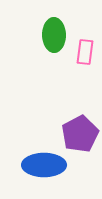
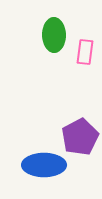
purple pentagon: moved 3 px down
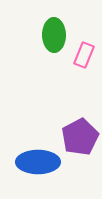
pink rectangle: moved 1 px left, 3 px down; rotated 15 degrees clockwise
blue ellipse: moved 6 px left, 3 px up
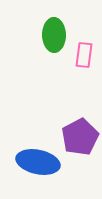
pink rectangle: rotated 15 degrees counterclockwise
blue ellipse: rotated 12 degrees clockwise
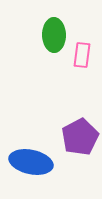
pink rectangle: moved 2 px left
blue ellipse: moved 7 px left
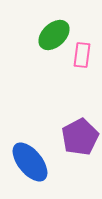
green ellipse: rotated 48 degrees clockwise
blue ellipse: moved 1 px left; rotated 39 degrees clockwise
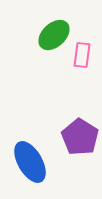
purple pentagon: rotated 12 degrees counterclockwise
blue ellipse: rotated 9 degrees clockwise
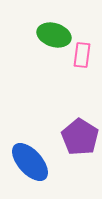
green ellipse: rotated 60 degrees clockwise
blue ellipse: rotated 12 degrees counterclockwise
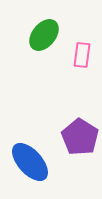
green ellipse: moved 10 px left; rotated 68 degrees counterclockwise
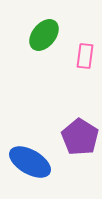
pink rectangle: moved 3 px right, 1 px down
blue ellipse: rotated 18 degrees counterclockwise
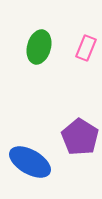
green ellipse: moved 5 px left, 12 px down; rotated 24 degrees counterclockwise
pink rectangle: moved 1 px right, 8 px up; rotated 15 degrees clockwise
